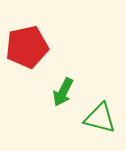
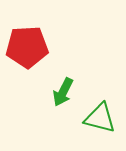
red pentagon: rotated 9 degrees clockwise
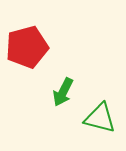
red pentagon: rotated 12 degrees counterclockwise
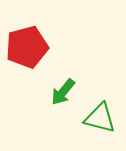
green arrow: rotated 12 degrees clockwise
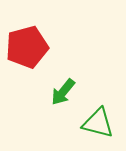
green triangle: moved 2 px left, 5 px down
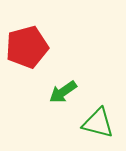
green arrow: rotated 16 degrees clockwise
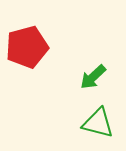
green arrow: moved 30 px right, 15 px up; rotated 8 degrees counterclockwise
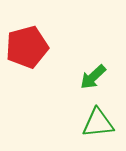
green triangle: rotated 20 degrees counterclockwise
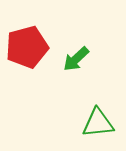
green arrow: moved 17 px left, 18 px up
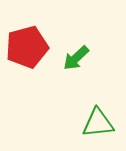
green arrow: moved 1 px up
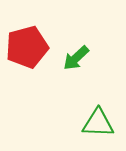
green triangle: rotated 8 degrees clockwise
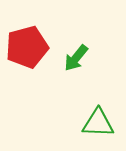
green arrow: rotated 8 degrees counterclockwise
